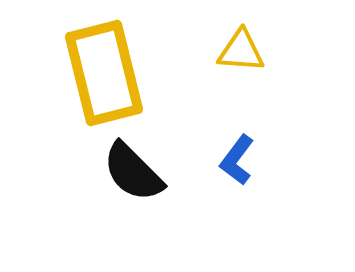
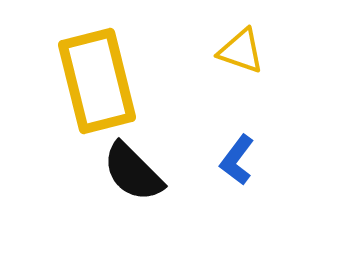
yellow triangle: rotated 15 degrees clockwise
yellow rectangle: moved 7 px left, 8 px down
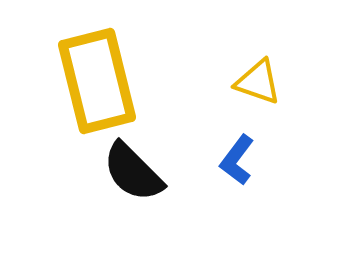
yellow triangle: moved 17 px right, 31 px down
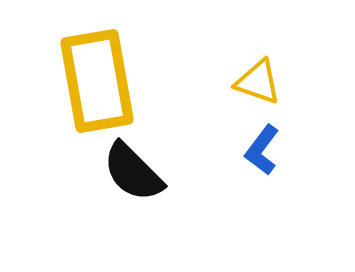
yellow rectangle: rotated 4 degrees clockwise
blue L-shape: moved 25 px right, 10 px up
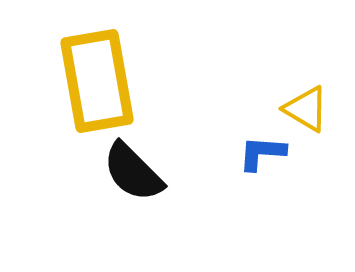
yellow triangle: moved 48 px right, 27 px down; rotated 12 degrees clockwise
blue L-shape: moved 3 px down; rotated 57 degrees clockwise
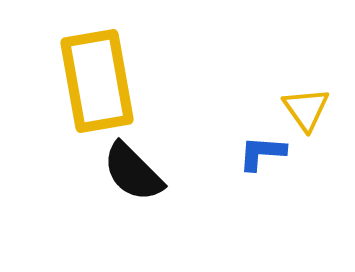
yellow triangle: rotated 24 degrees clockwise
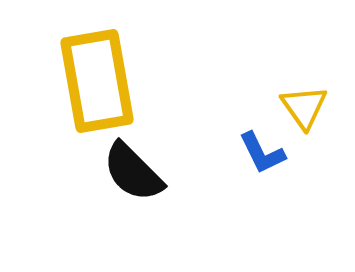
yellow triangle: moved 2 px left, 2 px up
blue L-shape: rotated 120 degrees counterclockwise
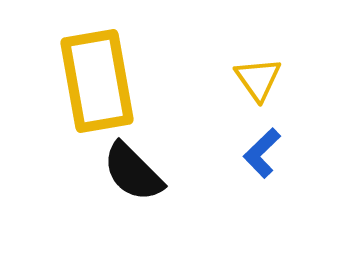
yellow triangle: moved 46 px left, 28 px up
blue L-shape: rotated 72 degrees clockwise
